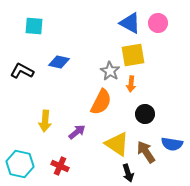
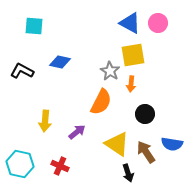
blue diamond: moved 1 px right
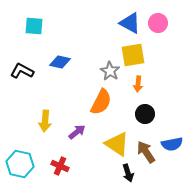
orange arrow: moved 7 px right
blue semicircle: rotated 20 degrees counterclockwise
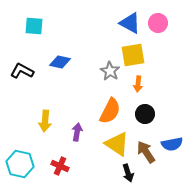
orange semicircle: moved 9 px right, 9 px down
purple arrow: rotated 42 degrees counterclockwise
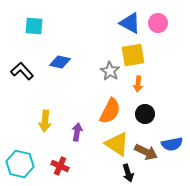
black L-shape: rotated 20 degrees clockwise
brown arrow: rotated 150 degrees clockwise
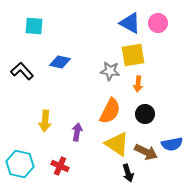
gray star: rotated 24 degrees counterclockwise
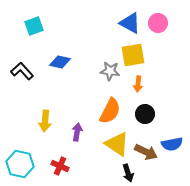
cyan square: rotated 24 degrees counterclockwise
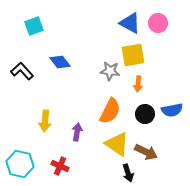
blue diamond: rotated 40 degrees clockwise
blue semicircle: moved 34 px up
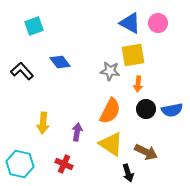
black circle: moved 1 px right, 5 px up
yellow arrow: moved 2 px left, 2 px down
yellow triangle: moved 6 px left
red cross: moved 4 px right, 2 px up
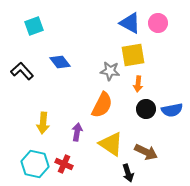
orange semicircle: moved 8 px left, 6 px up
cyan hexagon: moved 15 px right
